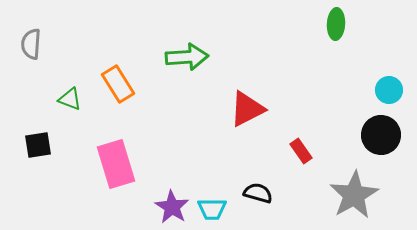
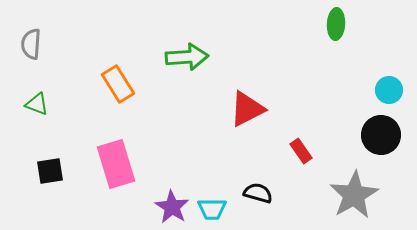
green triangle: moved 33 px left, 5 px down
black square: moved 12 px right, 26 px down
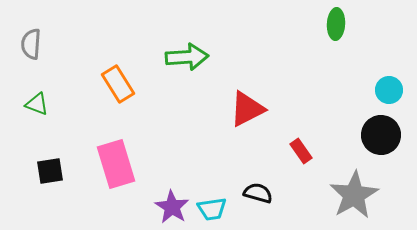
cyan trapezoid: rotated 8 degrees counterclockwise
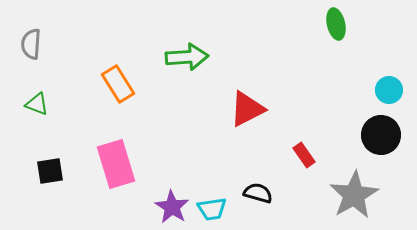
green ellipse: rotated 16 degrees counterclockwise
red rectangle: moved 3 px right, 4 px down
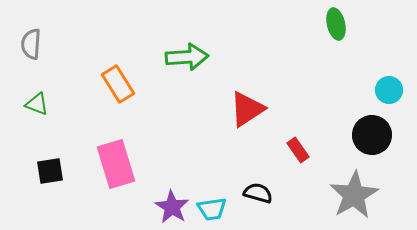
red triangle: rotated 6 degrees counterclockwise
black circle: moved 9 px left
red rectangle: moved 6 px left, 5 px up
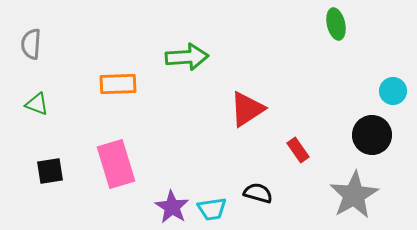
orange rectangle: rotated 60 degrees counterclockwise
cyan circle: moved 4 px right, 1 px down
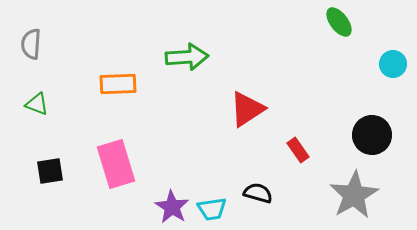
green ellipse: moved 3 px right, 2 px up; rotated 24 degrees counterclockwise
cyan circle: moved 27 px up
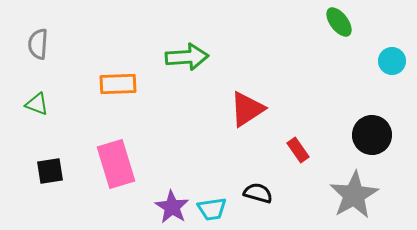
gray semicircle: moved 7 px right
cyan circle: moved 1 px left, 3 px up
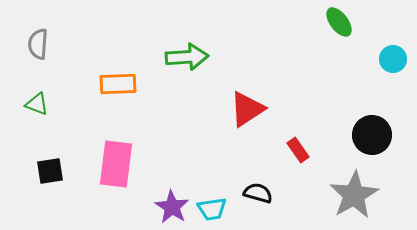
cyan circle: moved 1 px right, 2 px up
pink rectangle: rotated 24 degrees clockwise
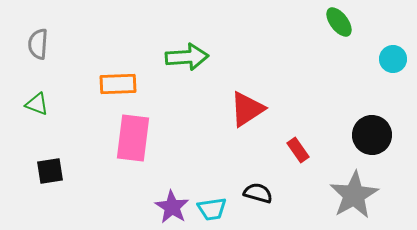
pink rectangle: moved 17 px right, 26 px up
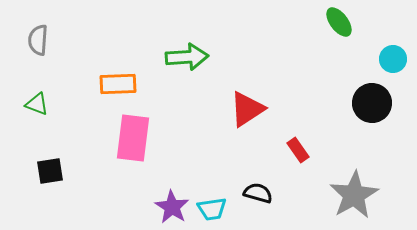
gray semicircle: moved 4 px up
black circle: moved 32 px up
